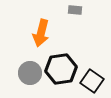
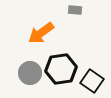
orange arrow: rotated 40 degrees clockwise
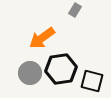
gray rectangle: rotated 64 degrees counterclockwise
orange arrow: moved 1 px right, 5 px down
black square: rotated 20 degrees counterclockwise
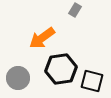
gray circle: moved 12 px left, 5 px down
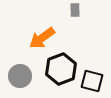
gray rectangle: rotated 32 degrees counterclockwise
black hexagon: rotated 12 degrees counterclockwise
gray circle: moved 2 px right, 2 px up
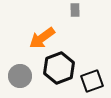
black hexagon: moved 2 px left, 1 px up
black square: rotated 35 degrees counterclockwise
